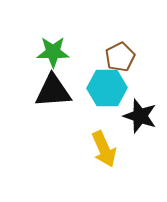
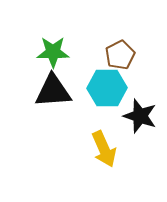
brown pentagon: moved 2 px up
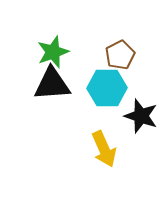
green star: rotated 20 degrees counterclockwise
black triangle: moved 1 px left, 7 px up
black star: moved 1 px right
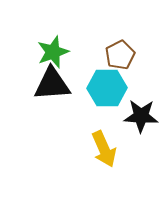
black star: rotated 16 degrees counterclockwise
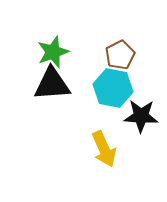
cyan hexagon: moved 6 px right; rotated 12 degrees clockwise
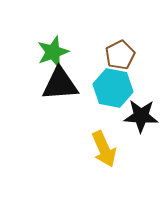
black triangle: moved 8 px right
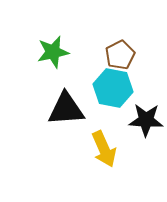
green star: rotated 8 degrees clockwise
black triangle: moved 6 px right, 25 px down
black star: moved 5 px right, 4 px down
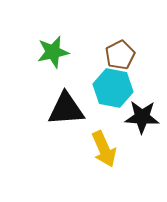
black star: moved 4 px left, 3 px up
